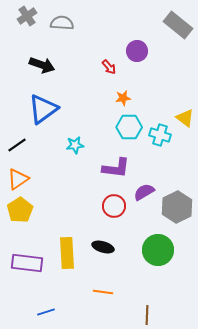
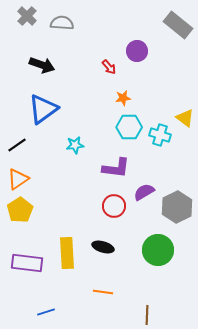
gray cross: rotated 12 degrees counterclockwise
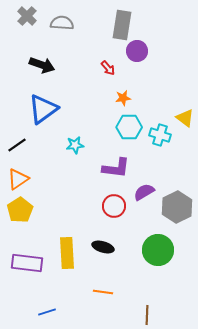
gray rectangle: moved 56 px left; rotated 60 degrees clockwise
red arrow: moved 1 px left, 1 px down
blue line: moved 1 px right
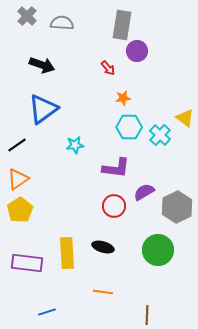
cyan cross: rotated 25 degrees clockwise
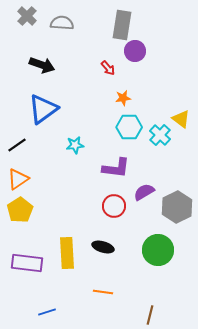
purple circle: moved 2 px left
yellow triangle: moved 4 px left, 1 px down
brown line: moved 3 px right; rotated 12 degrees clockwise
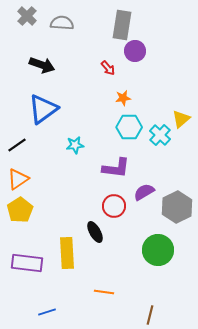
yellow triangle: rotated 42 degrees clockwise
black ellipse: moved 8 px left, 15 px up; rotated 45 degrees clockwise
orange line: moved 1 px right
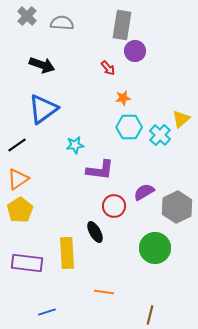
purple L-shape: moved 16 px left, 2 px down
green circle: moved 3 px left, 2 px up
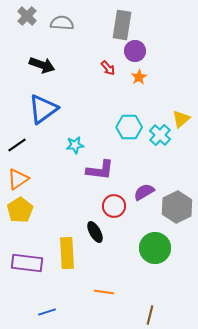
orange star: moved 16 px right, 21 px up; rotated 21 degrees counterclockwise
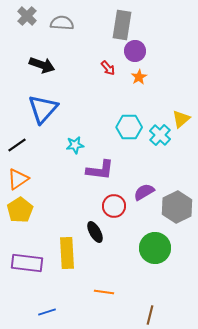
blue triangle: rotated 12 degrees counterclockwise
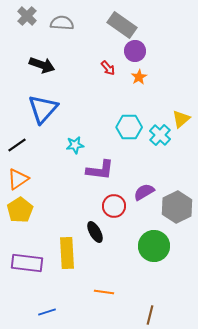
gray rectangle: rotated 64 degrees counterclockwise
green circle: moved 1 px left, 2 px up
